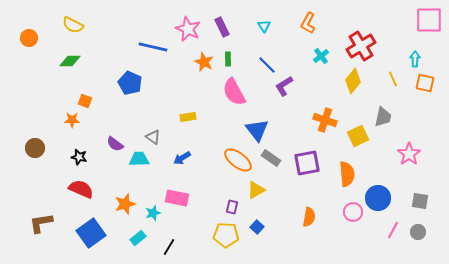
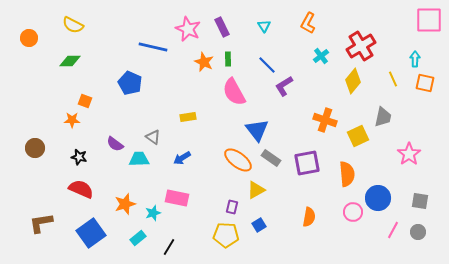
blue square at (257, 227): moved 2 px right, 2 px up; rotated 16 degrees clockwise
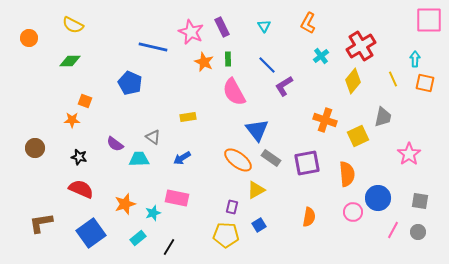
pink star at (188, 29): moved 3 px right, 3 px down
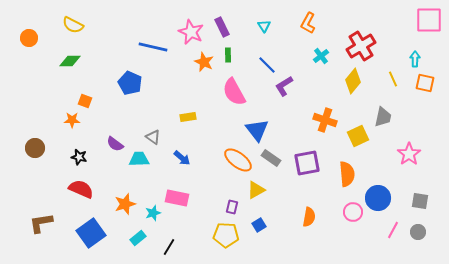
green rectangle at (228, 59): moved 4 px up
blue arrow at (182, 158): rotated 108 degrees counterclockwise
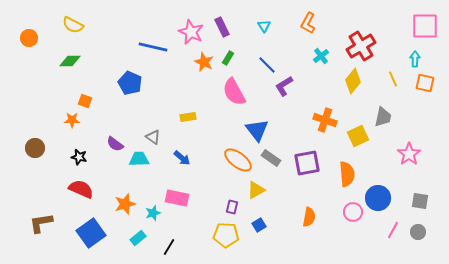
pink square at (429, 20): moved 4 px left, 6 px down
green rectangle at (228, 55): moved 3 px down; rotated 32 degrees clockwise
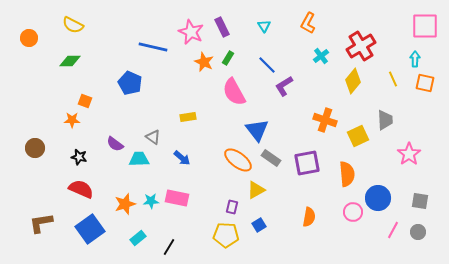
gray trapezoid at (383, 117): moved 2 px right, 3 px down; rotated 15 degrees counterclockwise
cyan star at (153, 213): moved 2 px left, 12 px up; rotated 14 degrees clockwise
blue square at (91, 233): moved 1 px left, 4 px up
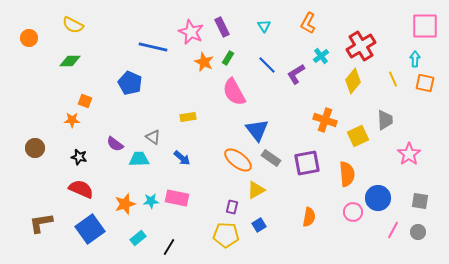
purple L-shape at (284, 86): moved 12 px right, 12 px up
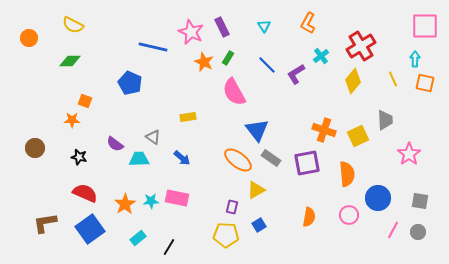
orange cross at (325, 120): moved 1 px left, 10 px down
red semicircle at (81, 189): moved 4 px right, 4 px down
orange star at (125, 204): rotated 15 degrees counterclockwise
pink circle at (353, 212): moved 4 px left, 3 px down
brown L-shape at (41, 223): moved 4 px right
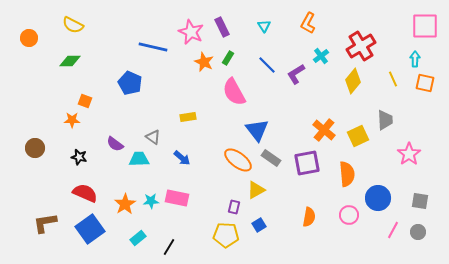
orange cross at (324, 130): rotated 20 degrees clockwise
purple rectangle at (232, 207): moved 2 px right
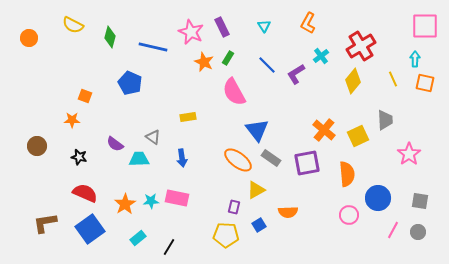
green diamond at (70, 61): moved 40 px right, 24 px up; rotated 75 degrees counterclockwise
orange square at (85, 101): moved 5 px up
brown circle at (35, 148): moved 2 px right, 2 px up
blue arrow at (182, 158): rotated 42 degrees clockwise
orange semicircle at (309, 217): moved 21 px left, 5 px up; rotated 78 degrees clockwise
